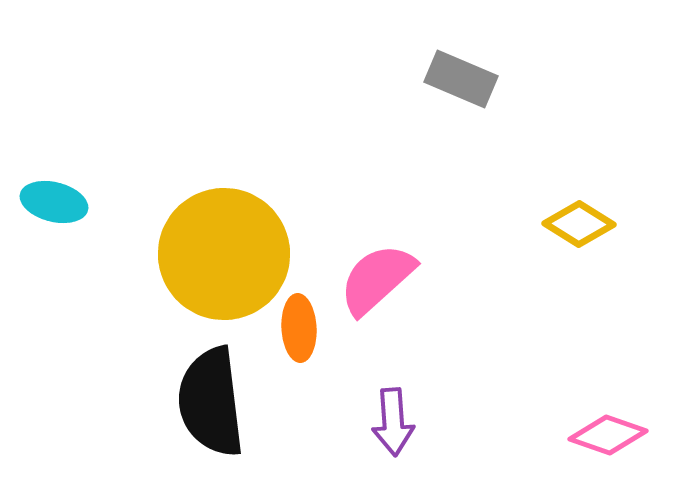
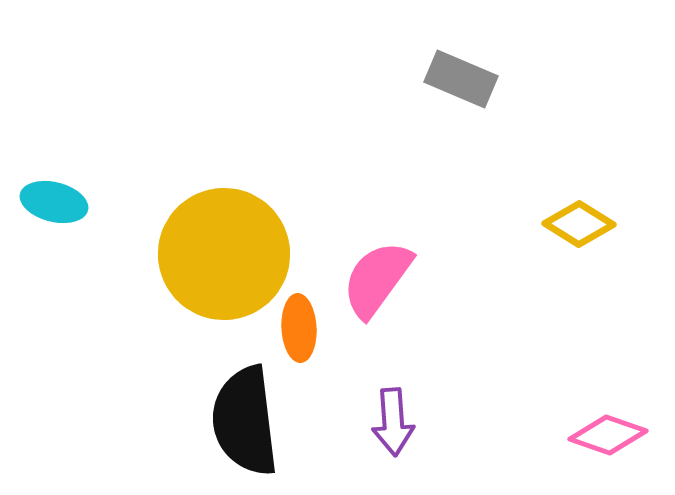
pink semicircle: rotated 12 degrees counterclockwise
black semicircle: moved 34 px right, 19 px down
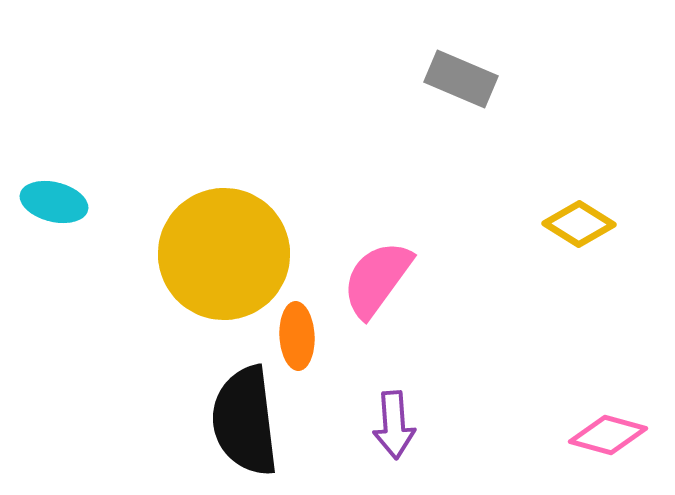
orange ellipse: moved 2 px left, 8 px down
purple arrow: moved 1 px right, 3 px down
pink diamond: rotated 4 degrees counterclockwise
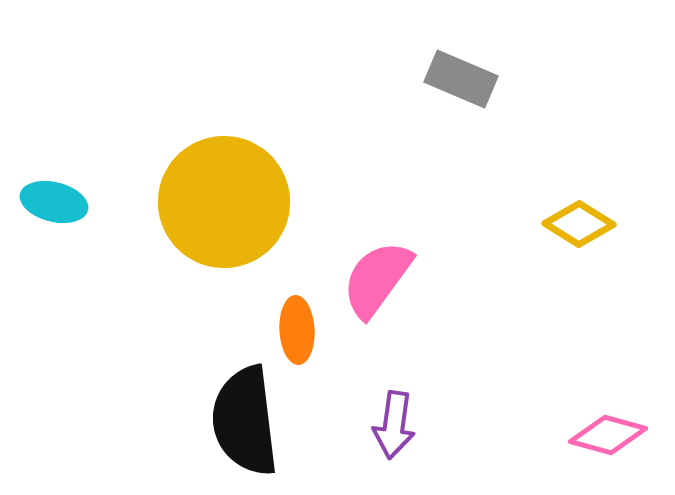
yellow circle: moved 52 px up
orange ellipse: moved 6 px up
purple arrow: rotated 12 degrees clockwise
